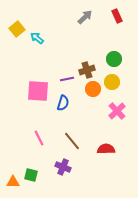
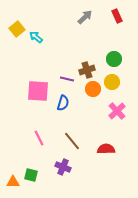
cyan arrow: moved 1 px left, 1 px up
purple line: rotated 24 degrees clockwise
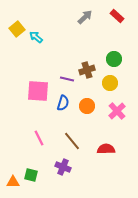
red rectangle: rotated 24 degrees counterclockwise
yellow circle: moved 2 px left, 1 px down
orange circle: moved 6 px left, 17 px down
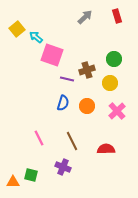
red rectangle: rotated 32 degrees clockwise
pink square: moved 14 px right, 36 px up; rotated 15 degrees clockwise
brown line: rotated 12 degrees clockwise
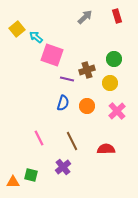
purple cross: rotated 28 degrees clockwise
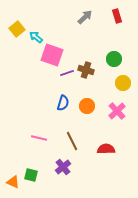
brown cross: moved 1 px left; rotated 35 degrees clockwise
purple line: moved 6 px up; rotated 32 degrees counterclockwise
yellow circle: moved 13 px right
pink line: rotated 49 degrees counterclockwise
orange triangle: rotated 24 degrees clockwise
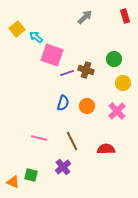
red rectangle: moved 8 px right
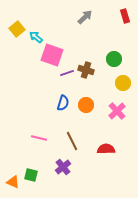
orange circle: moved 1 px left, 1 px up
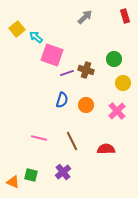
blue semicircle: moved 1 px left, 3 px up
purple cross: moved 5 px down
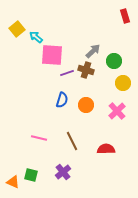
gray arrow: moved 8 px right, 34 px down
pink square: rotated 15 degrees counterclockwise
green circle: moved 2 px down
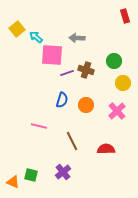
gray arrow: moved 16 px left, 13 px up; rotated 133 degrees counterclockwise
pink line: moved 12 px up
